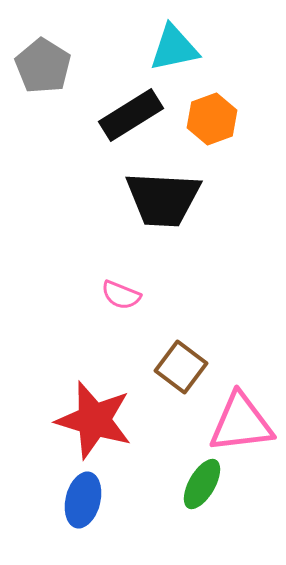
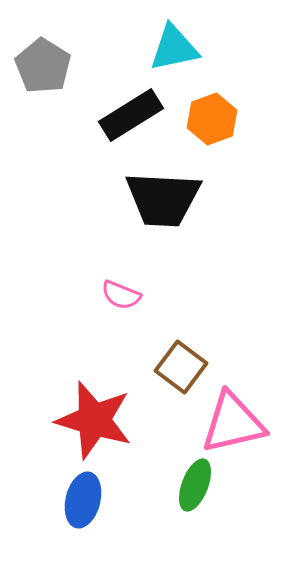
pink triangle: moved 8 px left; rotated 6 degrees counterclockwise
green ellipse: moved 7 px left, 1 px down; rotated 9 degrees counterclockwise
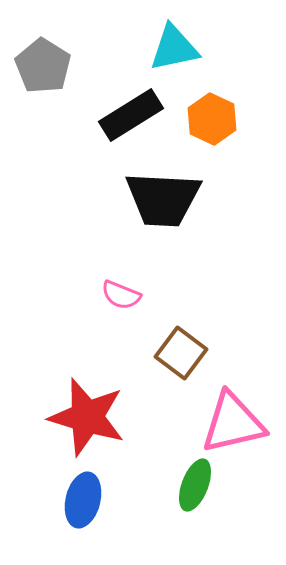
orange hexagon: rotated 15 degrees counterclockwise
brown square: moved 14 px up
red star: moved 7 px left, 3 px up
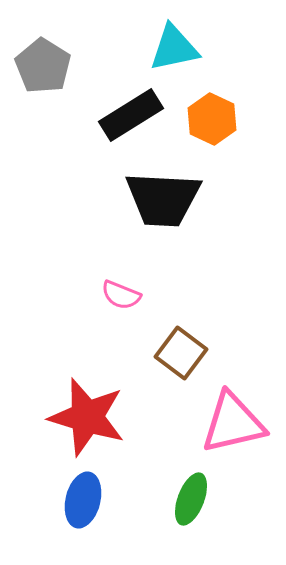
green ellipse: moved 4 px left, 14 px down
